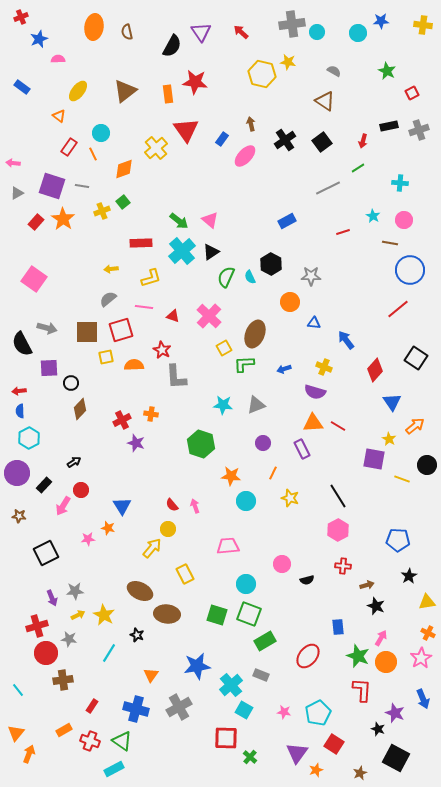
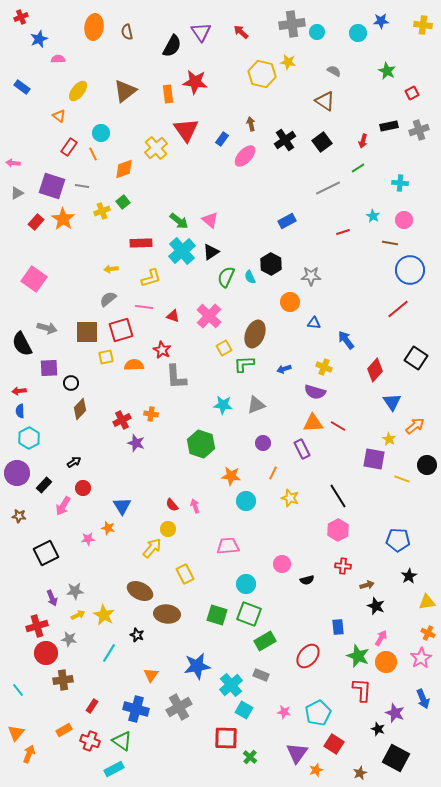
red circle at (81, 490): moved 2 px right, 2 px up
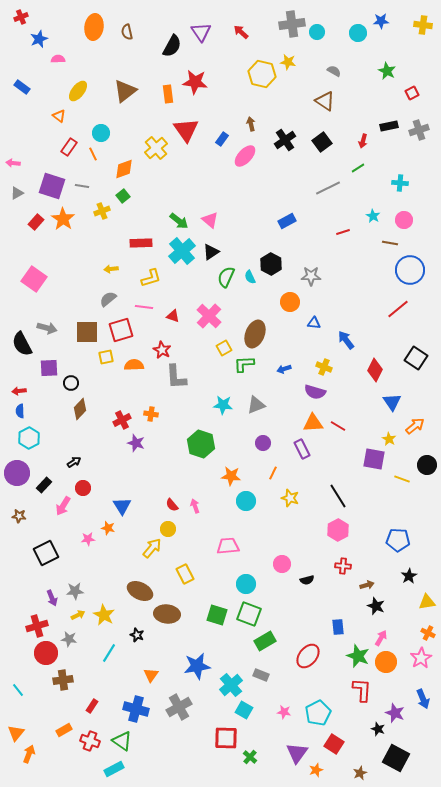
green square at (123, 202): moved 6 px up
red diamond at (375, 370): rotated 15 degrees counterclockwise
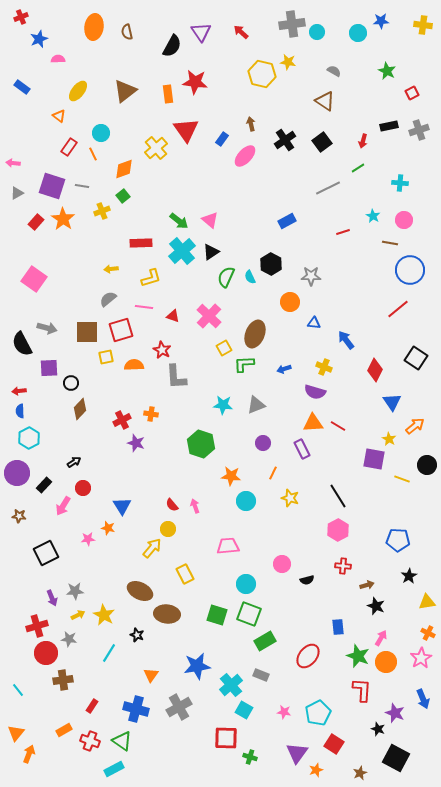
green cross at (250, 757): rotated 24 degrees counterclockwise
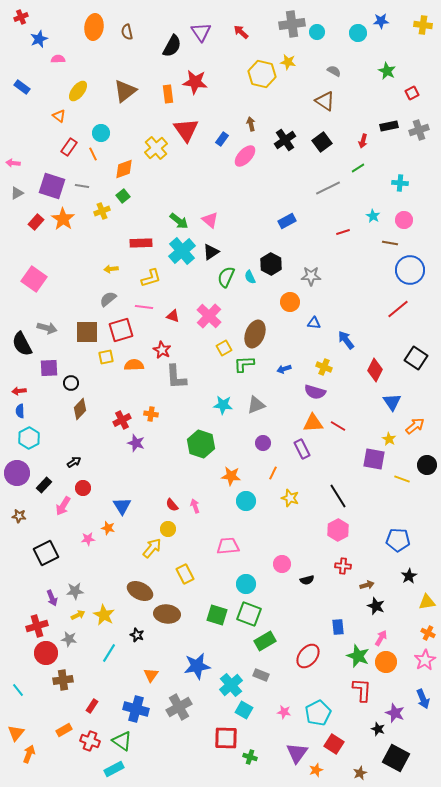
pink star at (421, 658): moved 4 px right, 2 px down
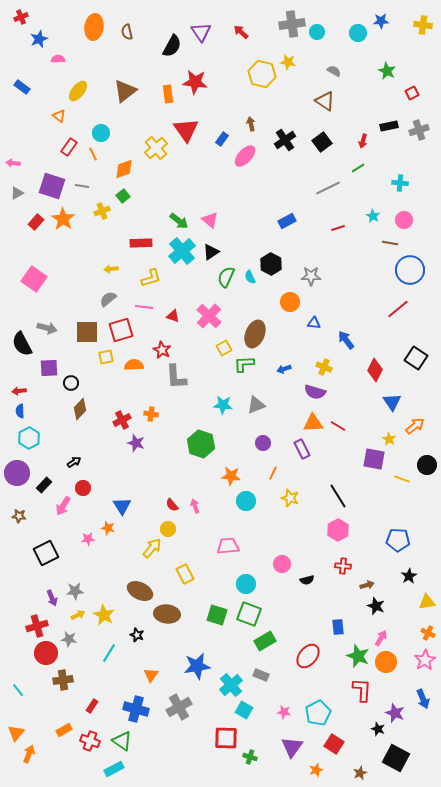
red line at (343, 232): moved 5 px left, 4 px up
purple triangle at (297, 753): moved 5 px left, 6 px up
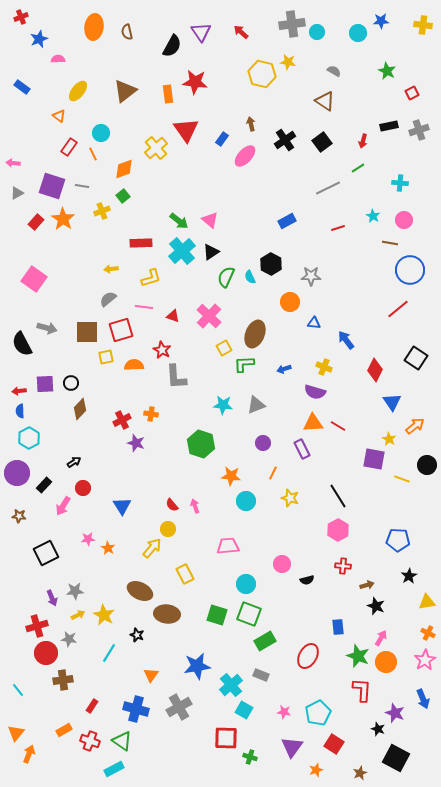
purple square at (49, 368): moved 4 px left, 16 px down
orange star at (108, 528): moved 20 px down; rotated 16 degrees clockwise
red ellipse at (308, 656): rotated 10 degrees counterclockwise
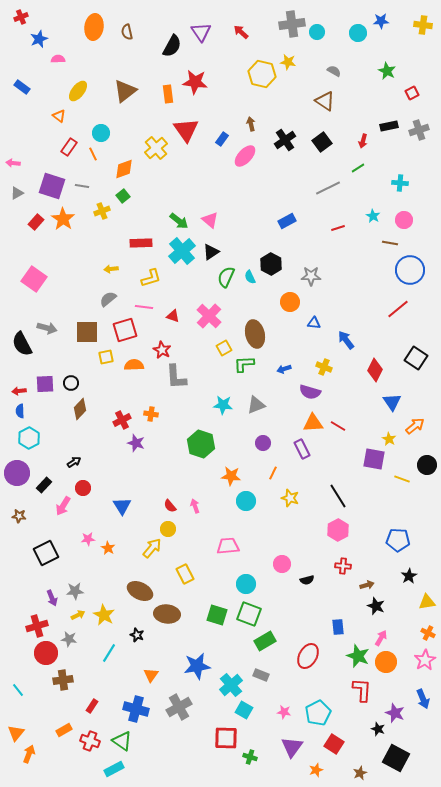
red square at (121, 330): moved 4 px right
brown ellipse at (255, 334): rotated 36 degrees counterclockwise
purple semicircle at (315, 392): moved 5 px left
red semicircle at (172, 505): moved 2 px left, 1 px down
